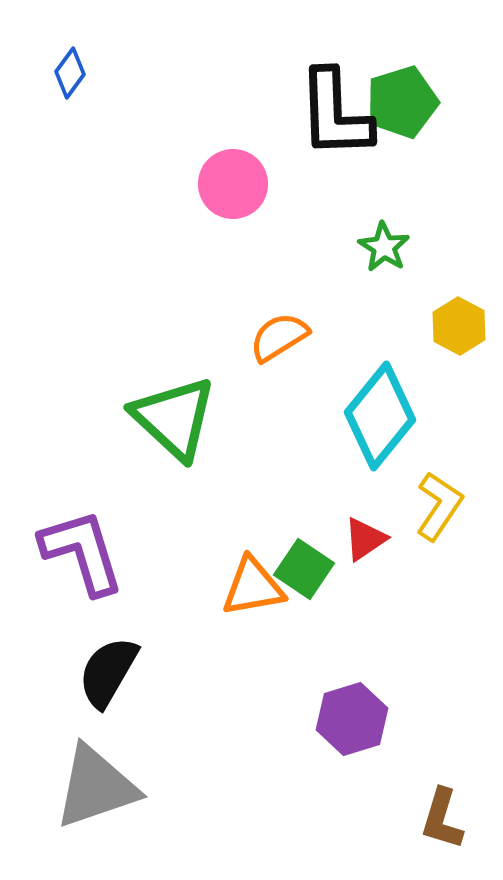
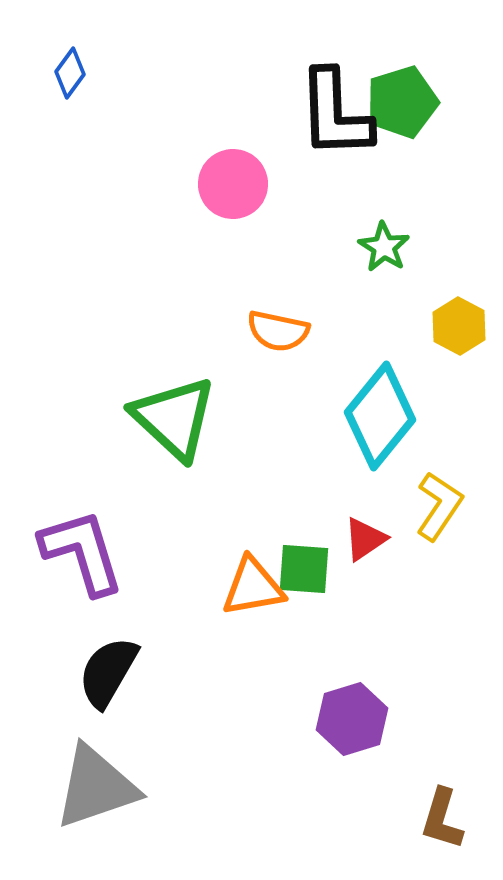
orange semicircle: moved 1 px left, 6 px up; rotated 136 degrees counterclockwise
green square: rotated 30 degrees counterclockwise
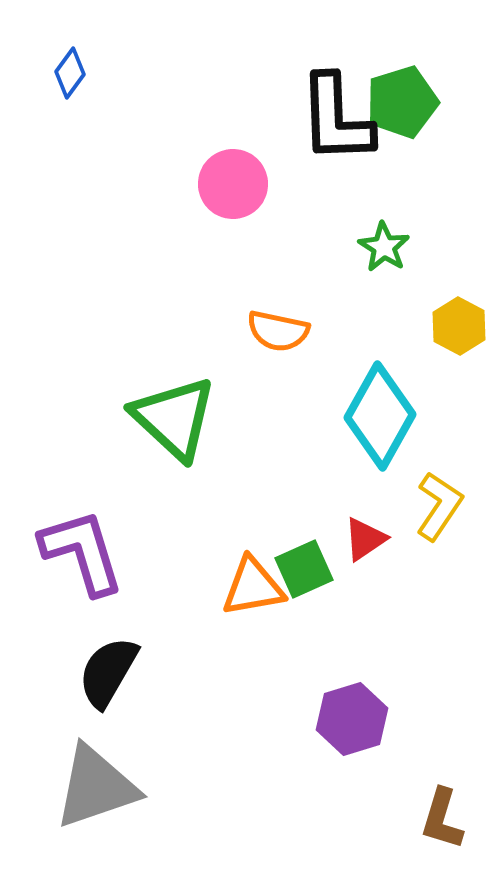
black L-shape: moved 1 px right, 5 px down
cyan diamond: rotated 10 degrees counterclockwise
green square: rotated 28 degrees counterclockwise
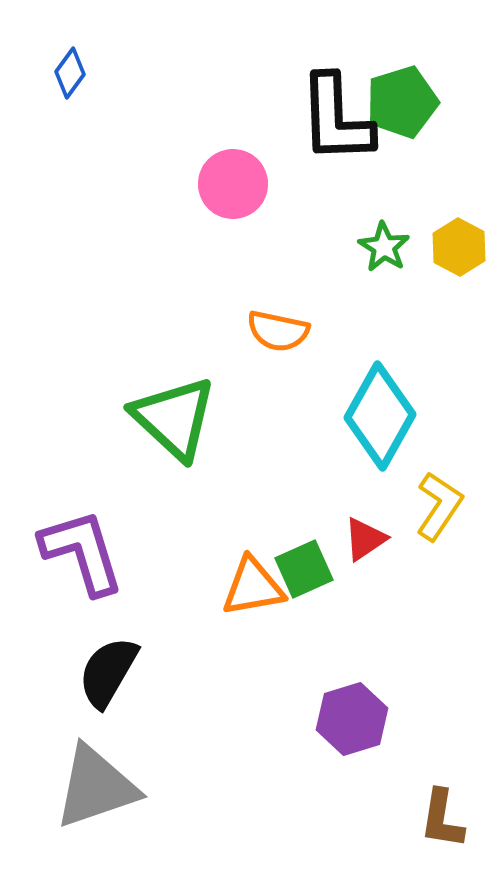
yellow hexagon: moved 79 px up
brown L-shape: rotated 8 degrees counterclockwise
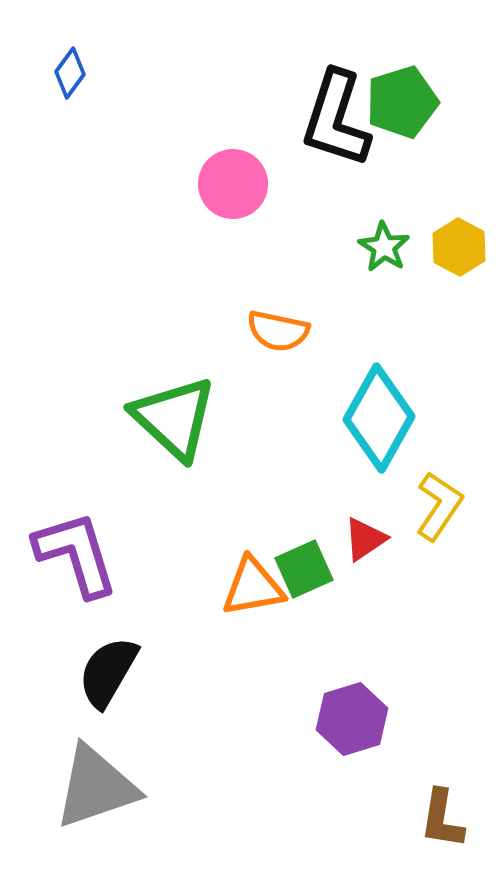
black L-shape: rotated 20 degrees clockwise
cyan diamond: moved 1 px left, 2 px down
purple L-shape: moved 6 px left, 2 px down
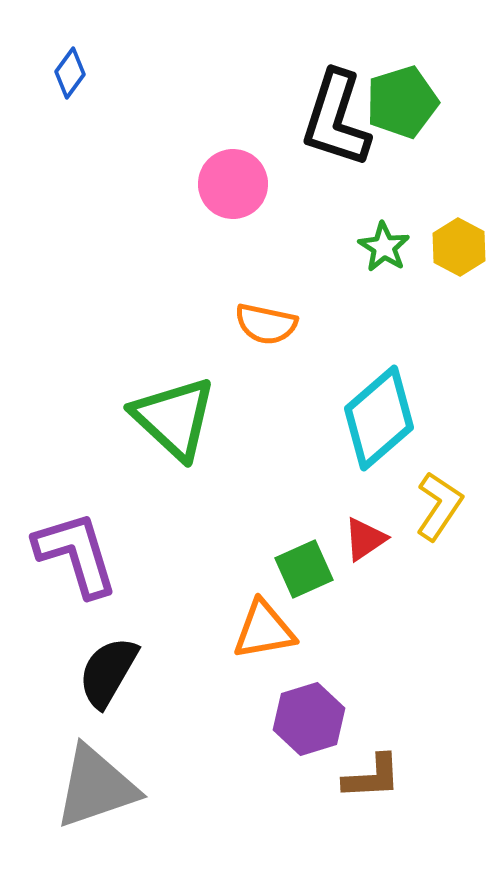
orange semicircle: moved 12 px left, 7 px up
cyan diamond: rotated 20 degrees clockwise
orange triangle: moved 11 px right, 43 px down
purple hexagon: moved 43 px left
brown L-shape: moved 70 px left, 42 px up; rotated 102 degrees counterclockwise
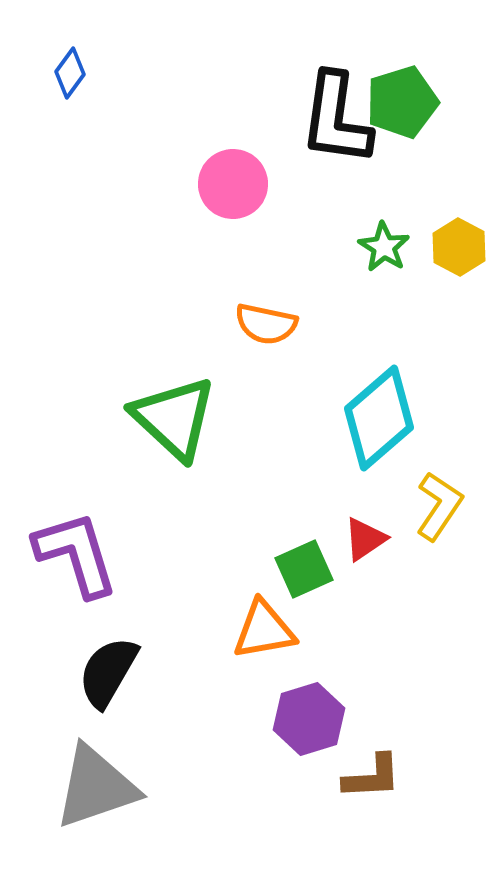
black L-shape: rotated 10 degrees counterclockwise
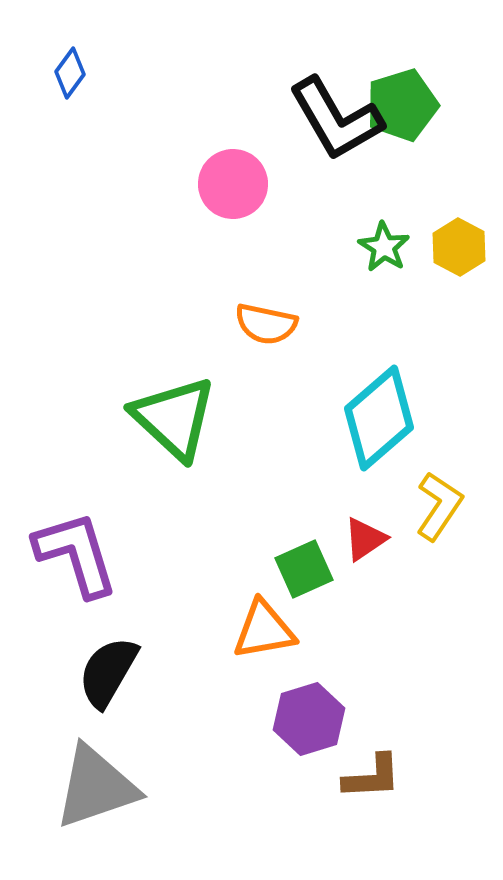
green pentagon: moved 3 px down
black L-shape: rotated 38 degrees counterclockwise
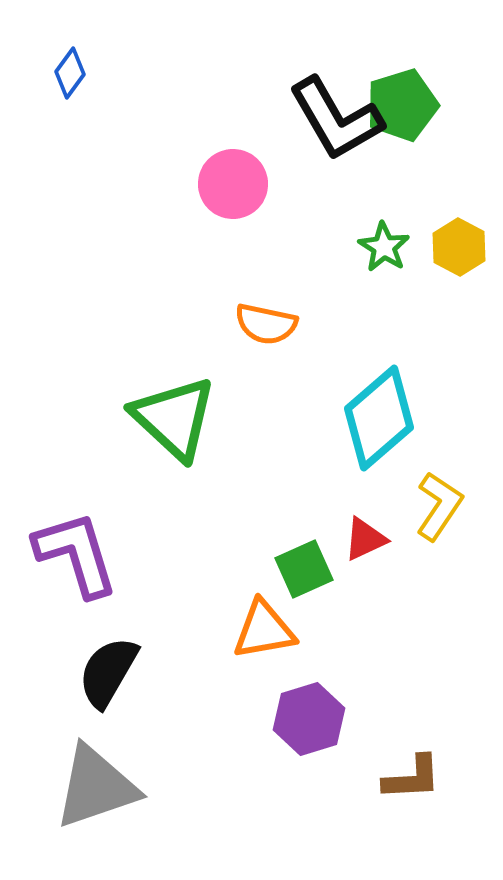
red triangle: rotated 9 degrees clockwise
brown L-shape: moved 40 px right, 1 px down
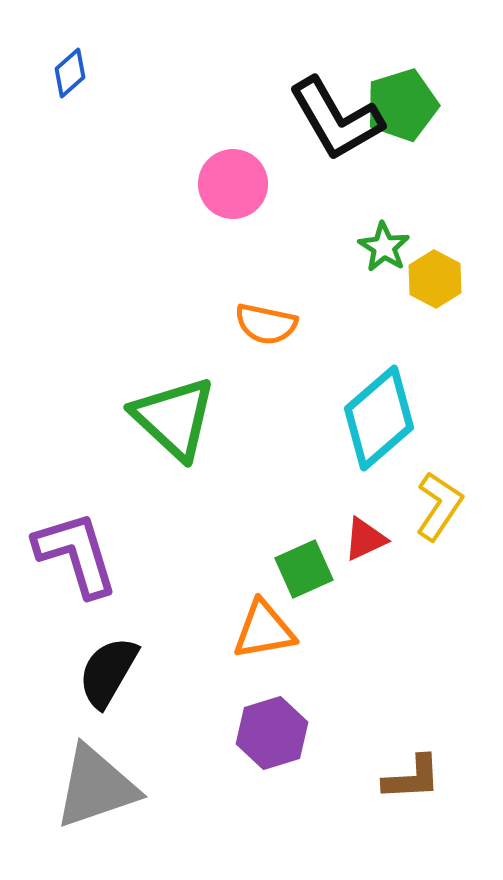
blue diamond: rotated 12 degrees clockwise
yellow hexagon: moved 24 px left, 32 px down
purple hexagon: moved 37 px left, 14 px down
